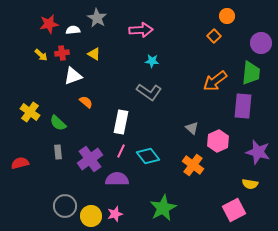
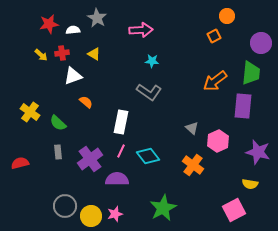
orange square: rotated 16 degrees clockwise
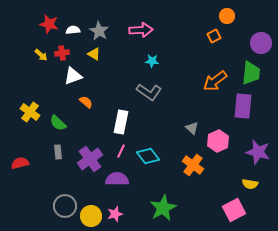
gray star: moved 2 px right, 13 px down
red star: rotated 24 degrees clockwise
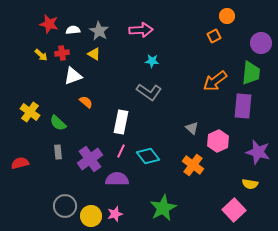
pink square: rotated 15 degrees counterclockwise
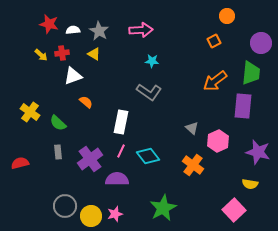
orange square: moved 5 px down
